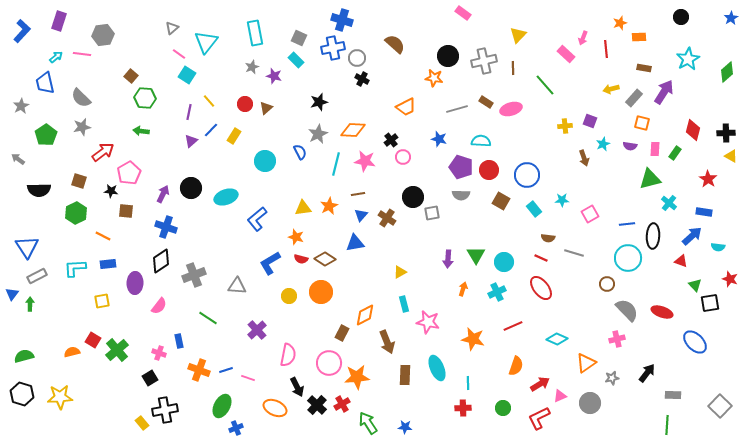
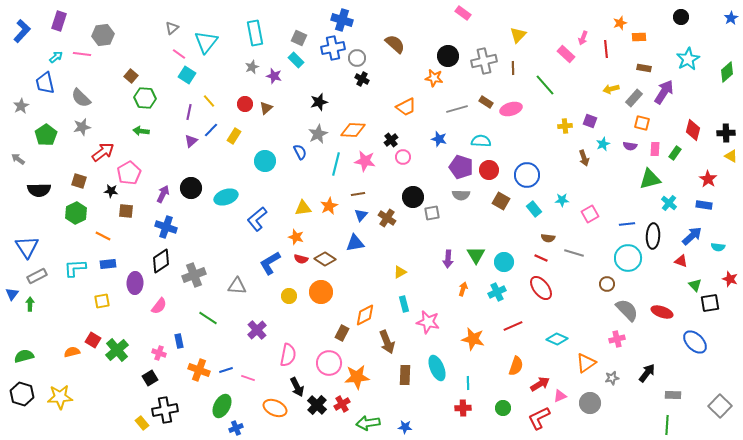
blue rectangle at (704, 212): moved 7 px up
green arrow at (368, 423): rotated 65 degrees counterclockwise
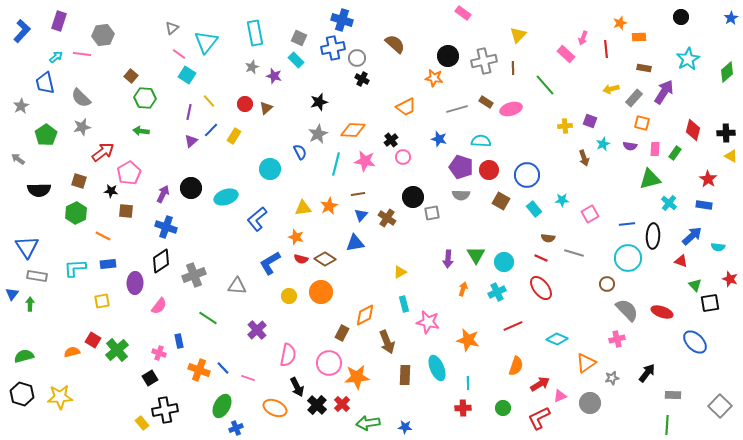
cyan circle at (265, 161): moved 5 px right, 8 px down
gray rectangle at (37, 276): rotated 36 degrees clockwise
orange star at (473, 339): moved 5 px left, 1 px down
blue line at (226, 370): moved 3 px left, 2 px up; rotated 64 degrees clockwise
red cross at (342, 404): rotated 14 degrees counterclockwise
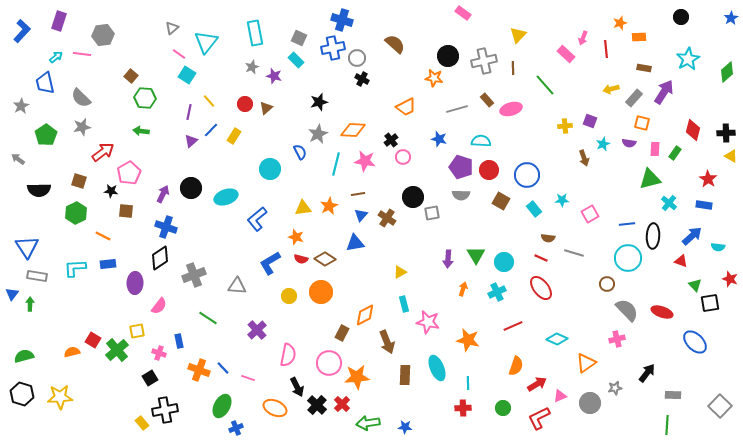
brown rectangle at (486, 102): moved 1 px right, 2 px up; rotated 16 degrees clockwise
purple semicircle at (630, 146): moved 1 px left, 3 px up
black diamond at (161, 261): moved 1 px left, 3 px up
yellow square at (102, 301): moved 35 px right, 30 px down
gray star at (612, 378): moved 3 px right, 10 px down
red arrow at (540, 384): moved 3 px left
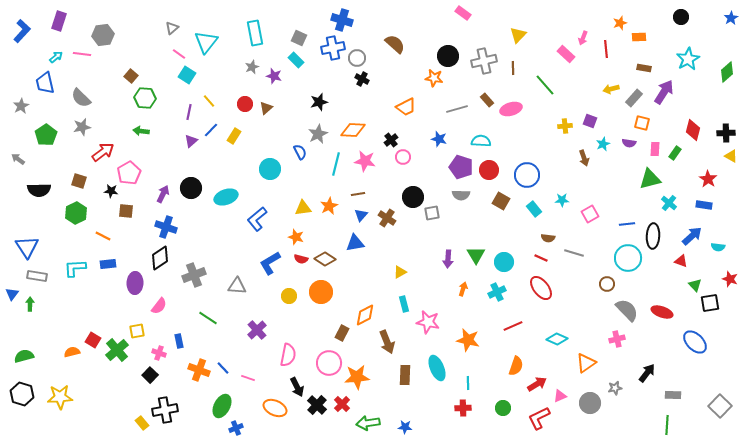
black square at (150, 378): moved 3 px up; rotated 14 degrees counterclockwise
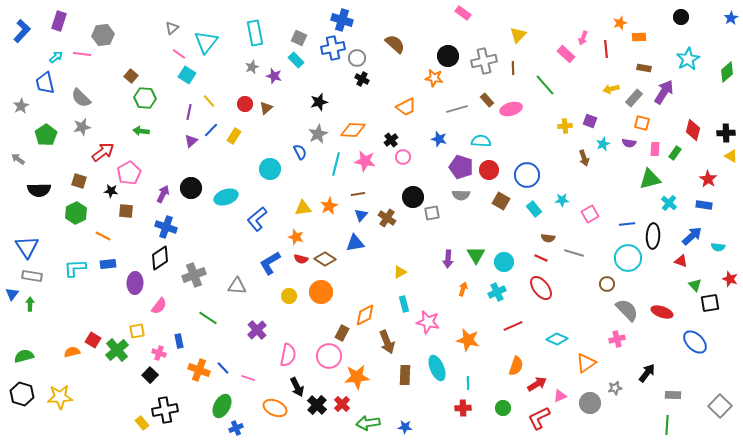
gray rectangle at (37, 276): moved 5 px left
pink circle at (329, 363): moved 7 px up
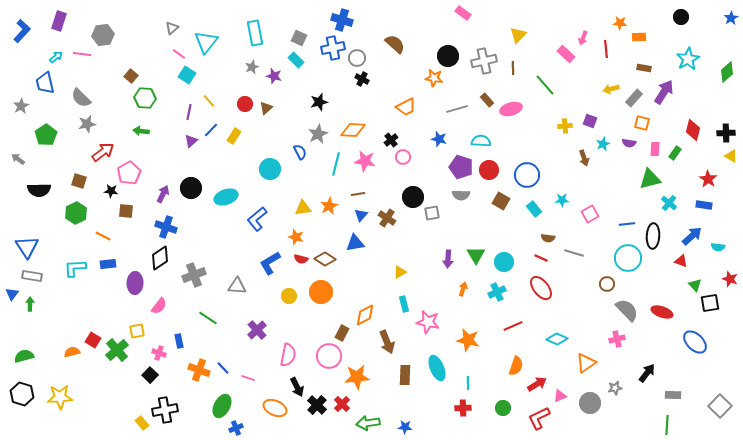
orange star at (620, 23): rotated 24 degrees clockwise
gray star at (82, 127): moved 5 px right, 3 px up
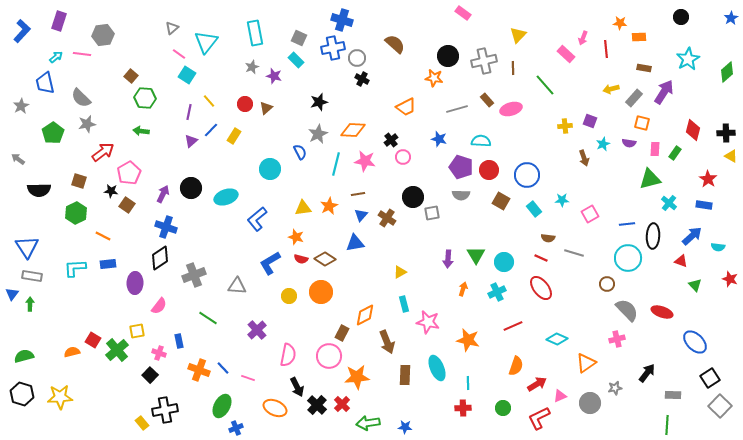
green pentagon at (46, 135): moved 7 px right, 2 px up
brown square at (126, 211): moved 1 px right, 6 px up; rotated 28 degrees clockwise
black square at (710, 303): moved 75 px down; rotated 24 degrees counterclockwise
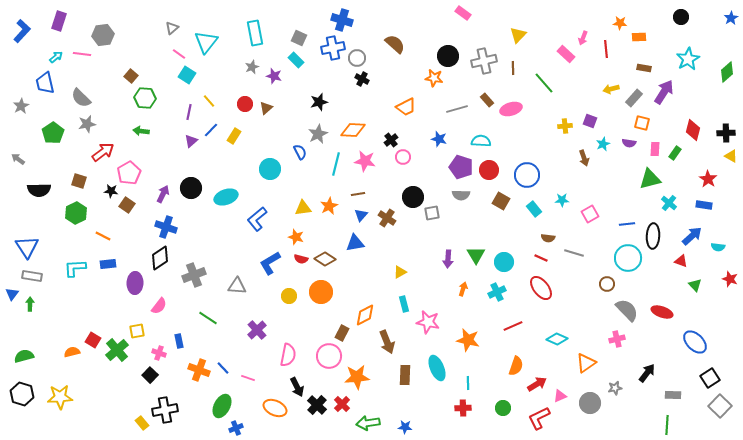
green line at (545, 85): moved 1 px left, 2 px up
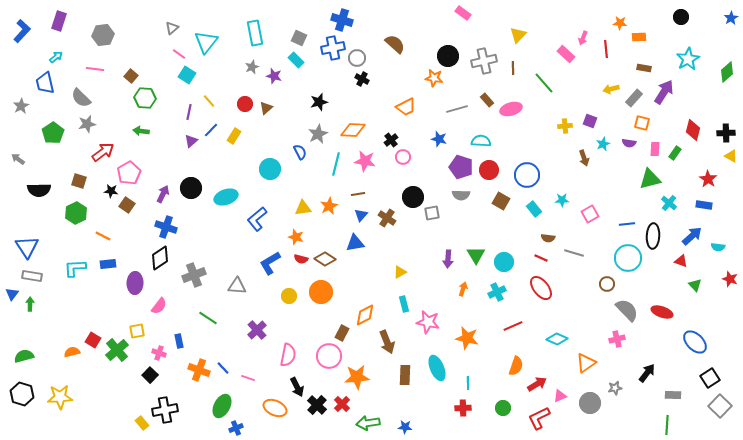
pink line at (82, 54): moved 13 px right, 15 px down
orange star at (468, 340): moved 1 px left, 2 px up
